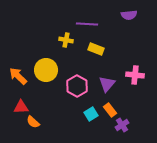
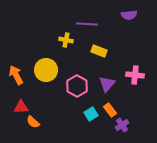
yellow rectangle: moved 3 px right, 2 px down
orange arrow: moved 2 px left, 1 px up; rotated 18 degrees clockwise
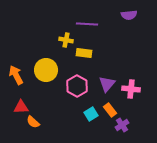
yellow rectangle: moved 15 px left, 2 px down; rotated 14 degrees counterclockwise
pink cross: moved 4 px left, 14 px down
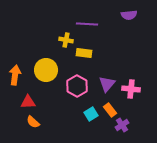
orange arrow: moved 1 px left; rotated 36 degrees clockwise
red triangle: moved 7 px right, 5 px up
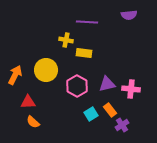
purple line: moved 2 px up
orange arrow: rotated 18 degrees clockwise
purple triangle: rotated 36 degrees clockwise
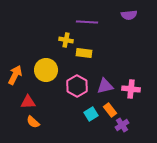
purple triangle: moved 2 px left, 2 px down
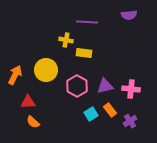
purple cross: moved 8 px right, 4 px up
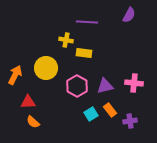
purple semicircle: rotated 56 degrees counterclockwise
yellow circle: moved 2 px up
pink cross: moved 3 px right, 6 px up
purple cross: rotated 24 degrees clockwise
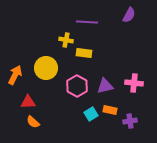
orange rectangle: rotated 40 degrees counterclockwise
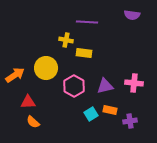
purple semicircle: moved 3 px right; rotated 70 degrees clockwise
orange arrow: rotated 30 degrees clockwise
pink hexagon: moved 3 px left
